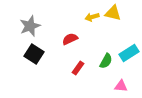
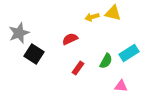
gray star: moved 11 px left, 7 px down
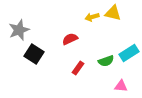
gray star: moved 3 px up
green semicircle: rotated 42 degrees clockwise
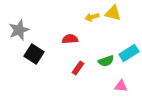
red semicircle: rotated 21 degrees clockwise
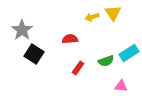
yellow triangle: rotated 42 degrees clockwise
gray star: moved 3 px right; rotated 15 degrees counterclockwise
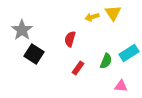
red semicircle: rotated 70 degrees counterclockwise
green semicircle: rotated 49 degrees counterclockwise
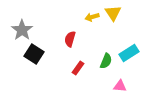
pink triangle: moved 1 px left
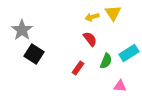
red semicircle: moved 20 px right; rotated 126 degrees clockwise
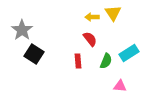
yellow arrow: rotated 16 degrees clockwise
red rectangle: moved 7 px up; rotated 40 degrees counterclockwise
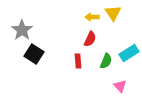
red semicircle: rotated 63 degrees clockwise
pink triangle: rotated 40 degrees clockwise
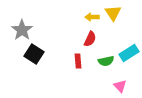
green semicircle: rotated 56 degrees clockwise
